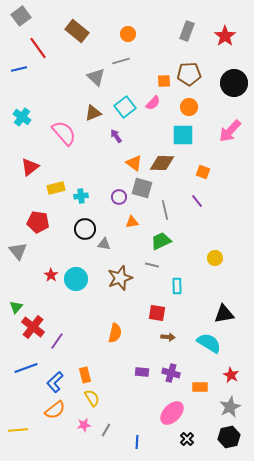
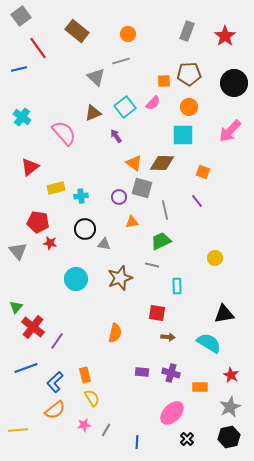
red star at (51, 275): moved 1 px left, 32 px up; rotated 24 degrees counterclockwise
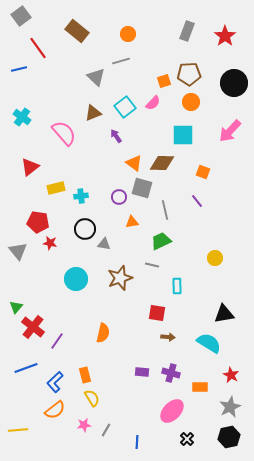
orange square at (164, 81): rotated 16 degrees counterclockwise
orange circle at (189, 107): moved 2 px right, 5 px up
orange semicircle at (115, 333): moved 12 px left
pink ellipse at (172, 413): moved 2 px up
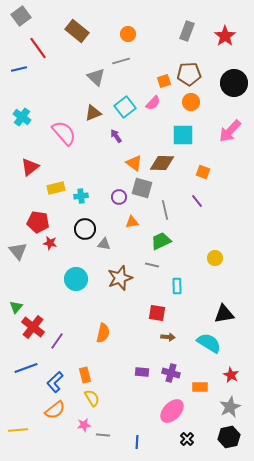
gray line at (106, 430): moved 3 px left, 5 px down; rotated 64 degrees clockwise
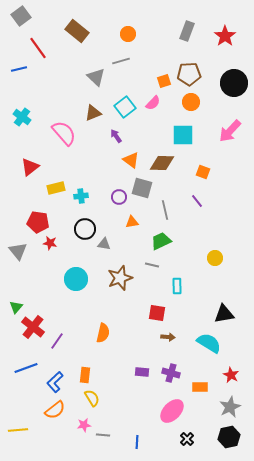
orange triangle at (134, 163): moved 3 px left, 3 px up
orange rectangle at (85, 375): rotated 21 degrees clockwise
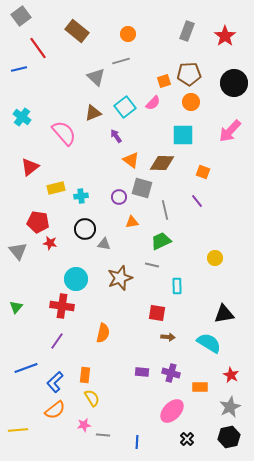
red cross at (33, 327): moved 29 px right, 21 px up; rotated 30 degrees counterclockwise
